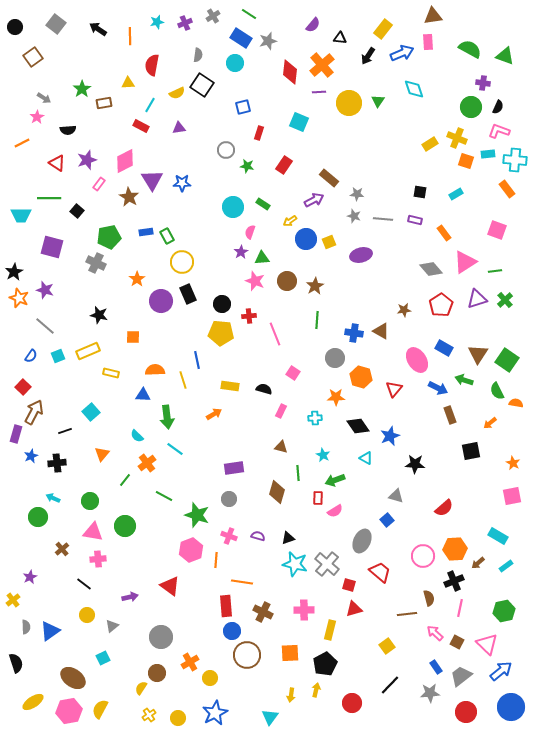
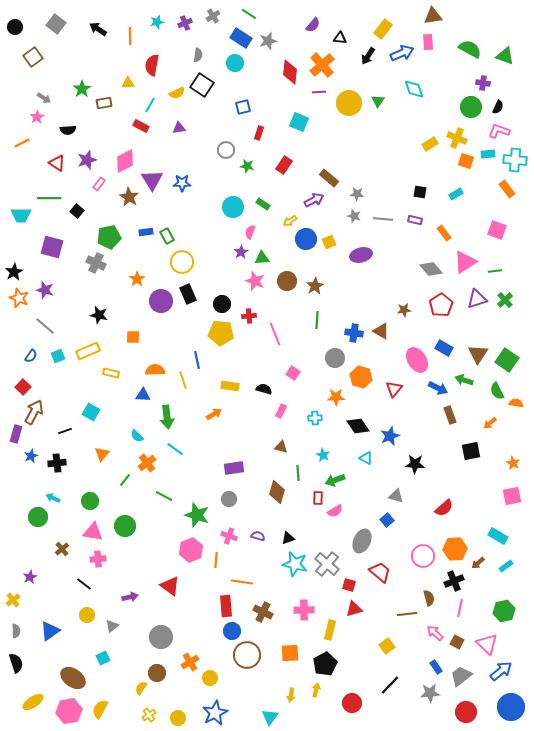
cyan square at (91, 412): rotated 18 degrees counterclockwise
gray semicircle at (26, 627): moved 10 px left, 4 px down
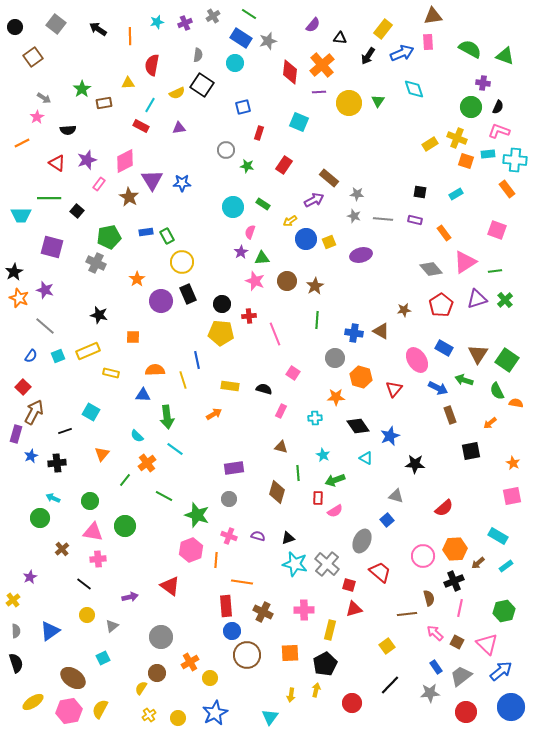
green circle at (38, 517): moved 2 px right, 1 px down
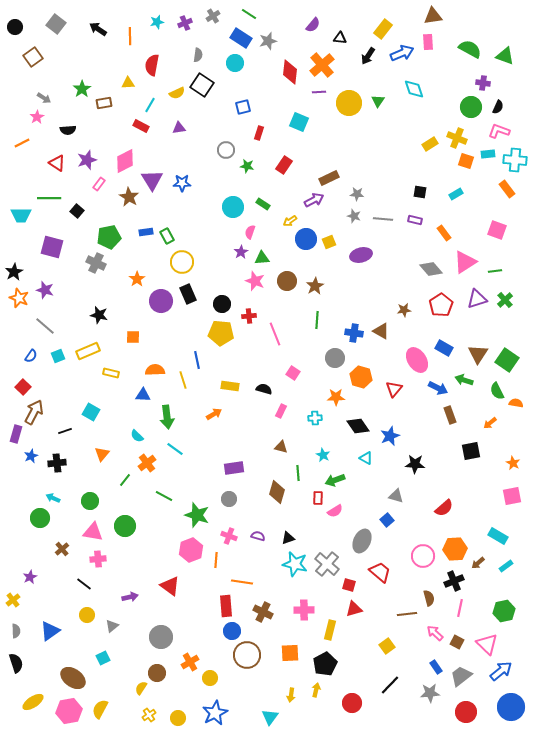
brown rectangle at (329, 178): rotated 66 degrees counterclockwise
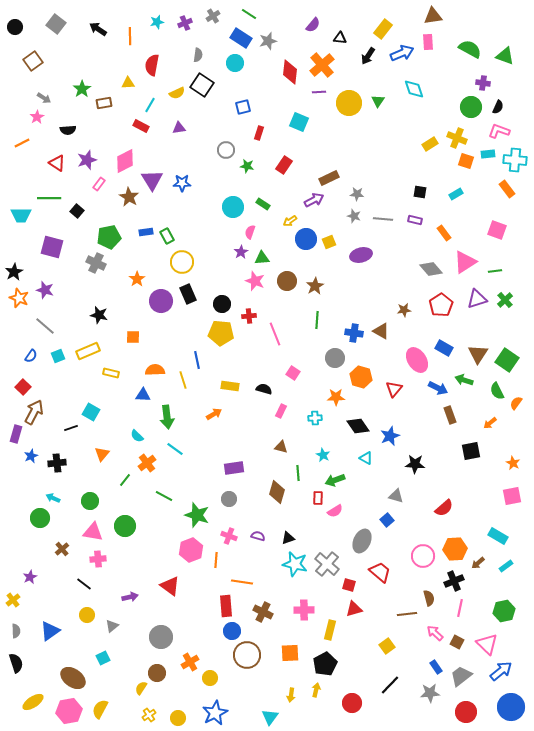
brown square at (33, 57): moved 4 px down
orange semicircle at (516, 403): rotated 64 degrees counterclockwise
black line at (65, 431): moved 6 px right, 3 px up
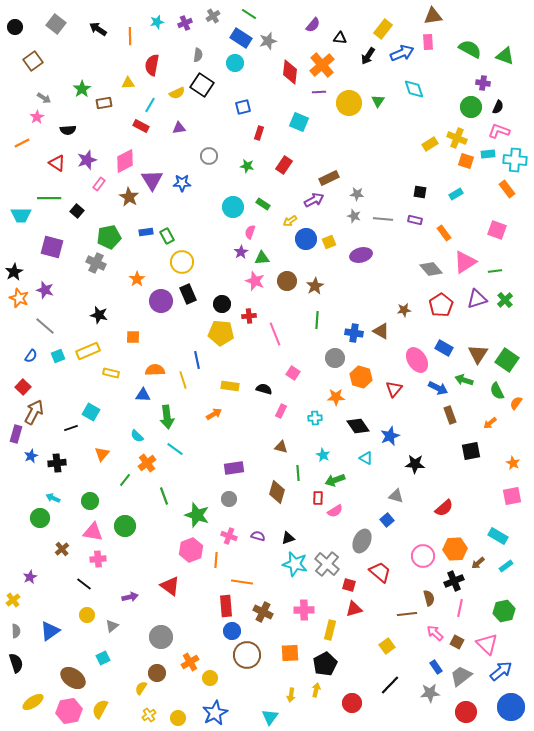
gray circle at (226, 150): moved 17 px left, 6 px down
green line at (164, 496): rotated 42 degrees clockwise
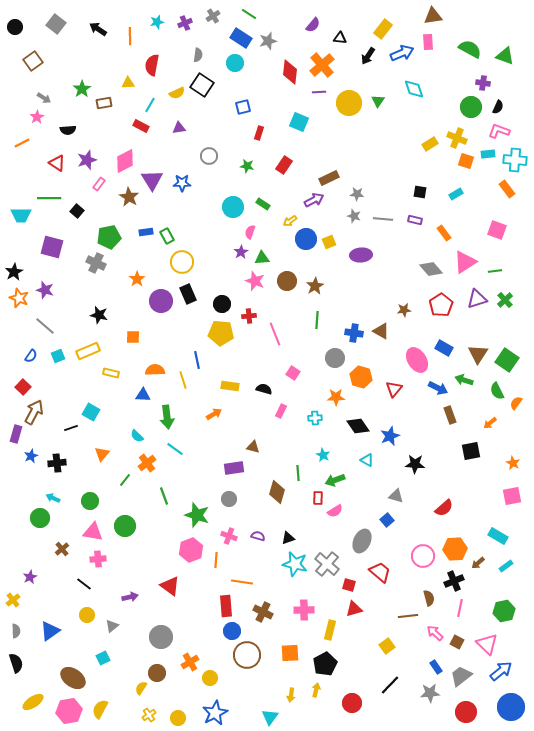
purple ellipse at (361, 255): rotated 10 degrees clockwise
brown triangle at (281, 447): moved 28 px left
cyan triangle at (366, 458): moved 1 px right, 2 px down
brown line at (407, 614): moved 1 px right, 2 px down
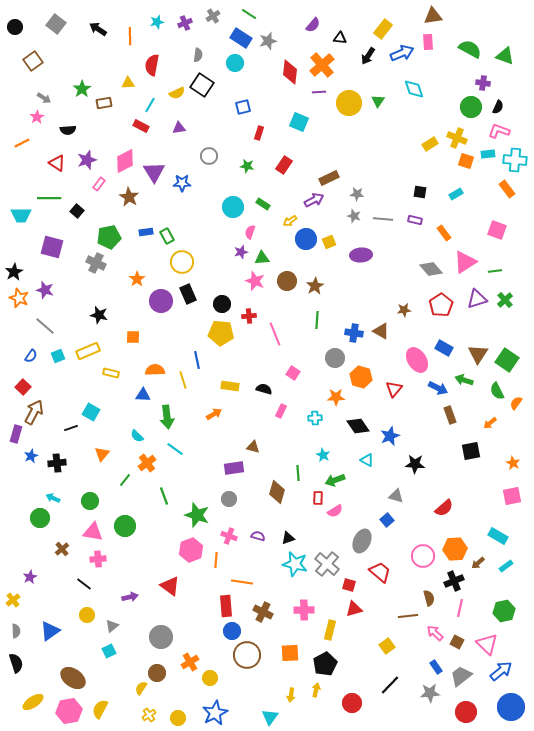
purple triangle at (152, 180): moved 2 px right, 8 px up
purple star at (241, 252): rotated 16 degrees clockwise
cyan square at (103, 658): moved 6 px right, 7 px up
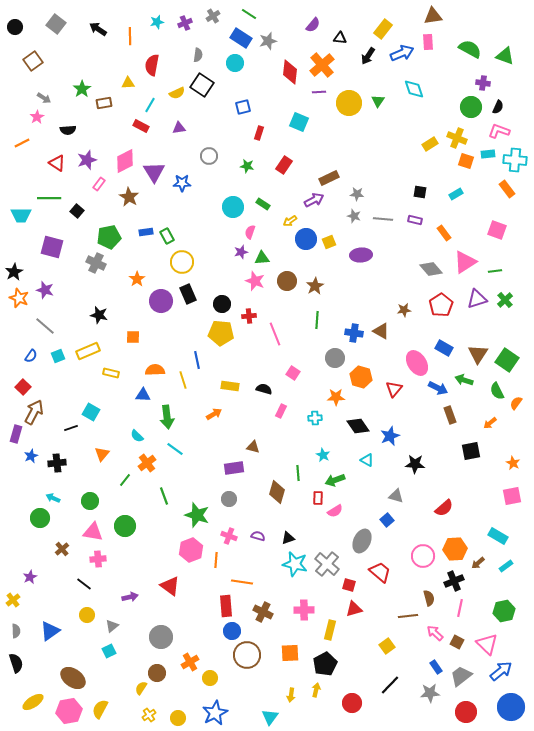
pink ellipse at (417, 360): moved 3 px down
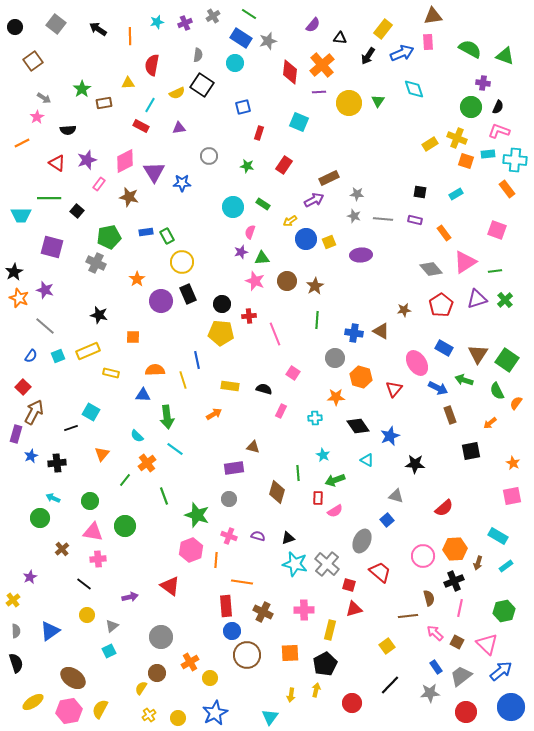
brown star at (129, 197): rotated 18 degrees counterclockwise
brown arrow at (478, 563): rotated 32 degrees counterclockwise
